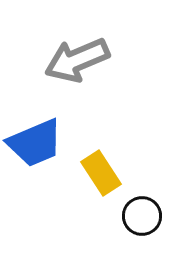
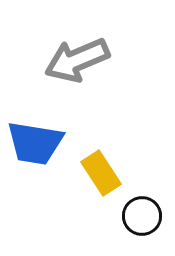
blue trapezoid: rotated 32 degrees clockwise
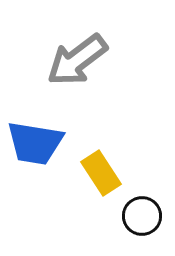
gray arrow: rotated 14 degrees counterclockwise
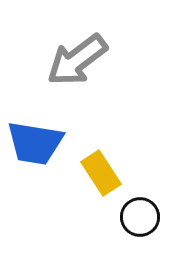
black circle: moved 2 px left, 1 px down
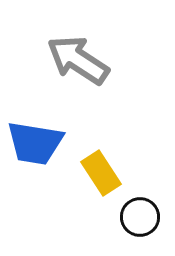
gray arrow: moved 1 px right; rotated 70 degrees clockwise
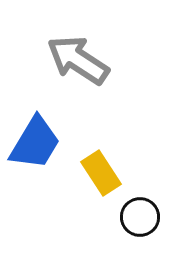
blue trapezoid: rotated 68 degrees counterclockwise
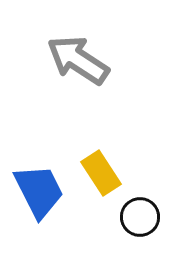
blue trapezoid: moved 4 px right, 48 px down; rotated 58 degrees counterclockwise
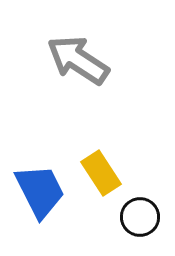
blue trapezoid: moved 1 px right
